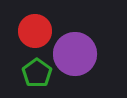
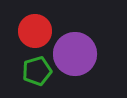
green pentagon: moved 2 px up; rotated 20 degrees clockwise
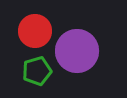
purple circle: moved 2 px right, 3 px up
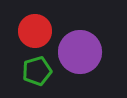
purple circle: moved 3 px right, 1 px down
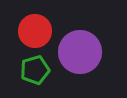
green pentagon: moved 2 px left, 1 px up
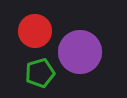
green pentagon: moved 5 px right, 3 px down
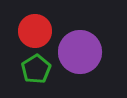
green pentagon: moved 4 px left, 4 px up; rotated 16 degrees counterclockwise
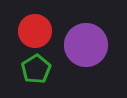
purple circle: moved 6 px right, 7 px up
